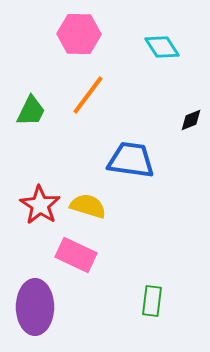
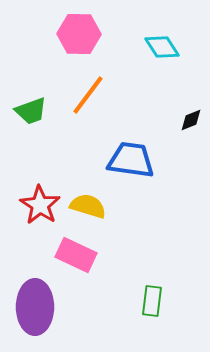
green trapezoid: rotated 44 degrees clockwise
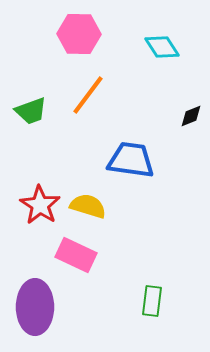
black diamond: moved 4 px up
